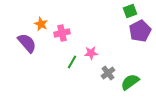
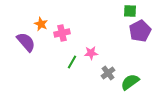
green square: rotated 24 degrees clockwise
purple semicircle: moved 1 px left, 1 px up
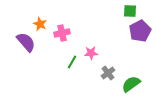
orange star: moved 1 px left
green semicircle: moved 1 px right, 2 px down
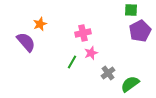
green square: moved 1 px right, 1 px up
orange star: rotated 24 degrees clockwise
pink cross: moved 21 px right
pink star: rotated 16 degrees counterclockwise
green semicircle: moved 1 px left
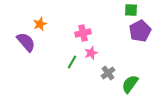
green semicircle: rotated 18 degrees counterclockwise
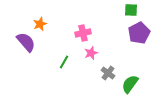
purple pentagon: moved 1 px left, 2 px down
green line: moved 8 px left
gray cross: rotated 16 degrees counterclockwise
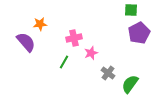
orange star: rotated 16 degrees clockwise
pink cross: moved 9 px left, 5 px down
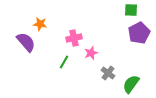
orange star: rotated 16 degrees clockwise
green semicircle: moved 1 px right
